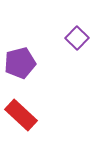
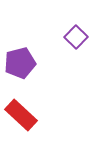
purple square: moved 1 px left, 1 px up
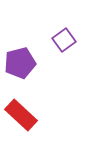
purple square: moved 12 px left, 3 px down; rotated 10 degrees clockwise
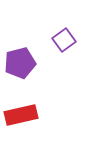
red rectangle: rotated 56 degrees counterclockwise
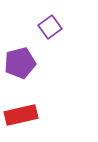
purple square: moved 14 px left, 13 px up
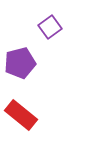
red rectangle: rotated 52 degrees clockwise
